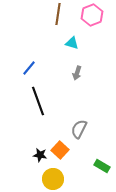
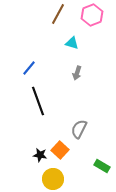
brown line: rotated 20 degrees clockwise
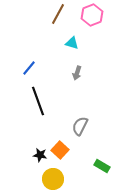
gray semicircle: moved 1 px right, 3 px up
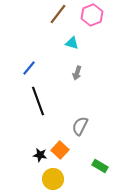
brown line: rotated 10 degrees clockwise
green rectangle: moved 2 px left
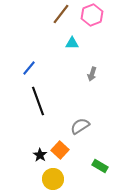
brown line: moved 3 px right
cyan triangle: rotated 16 degrees counterclockwise
gray arrow: moved 15 px right, 1 px down
gray semicircle: rotated 30 degrees clockwise
black star: rotated 24 degrees clockwise
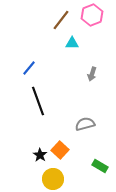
brown line: moved 6 px down
gray semicircle: moved 5 px right, 2 px up; rotated 18 degrees clockwise
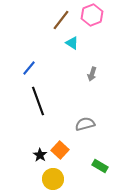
cyan triangle: rotated 32 degrees clockwise
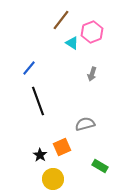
pink hexagon: moved 17 px down
orange square: moved 2 px right, 3 px up; rotated 24 degrees clockwise
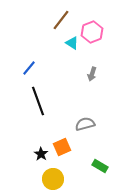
black star: moved 1 px right, 1 px up
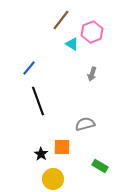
cyan triangle: moved 1 px down
orange square: rotated 24 degrees clockwise
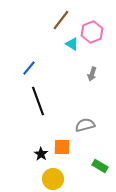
gray semicircle: moved 1 px down
